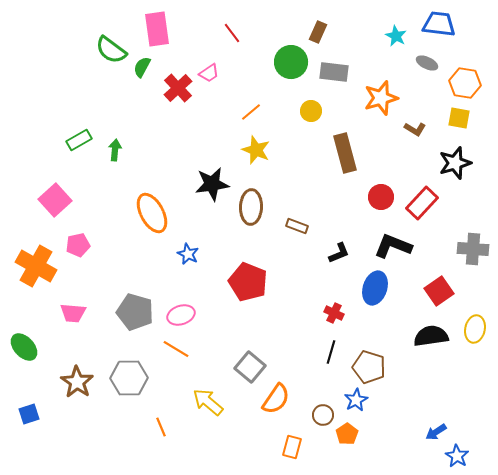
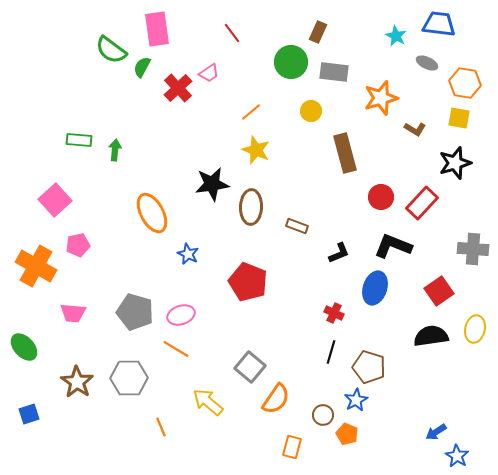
green rectangle at (79, 140): rotated 35 degrees clockwise
orange pentagon at (347, 434): rotated 15 degrees counterclockwise
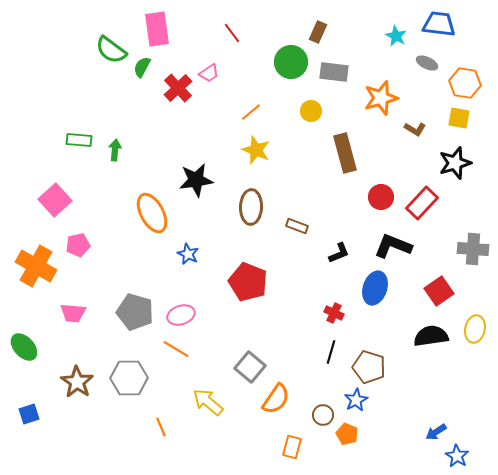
black star at (212, 184): moved 16 px left, 4 px up
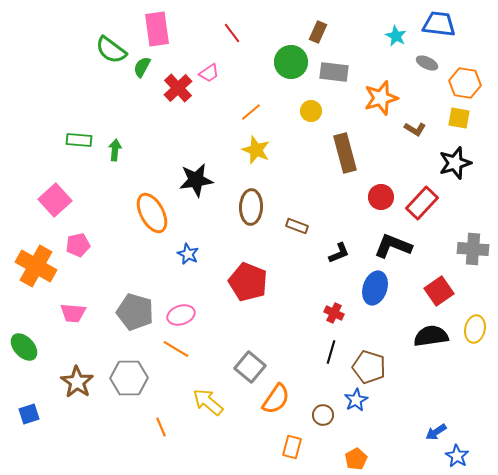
orange pentagon at (347, 434): moved 9 px right, 25 px down; rotated 20 degrees clockwise
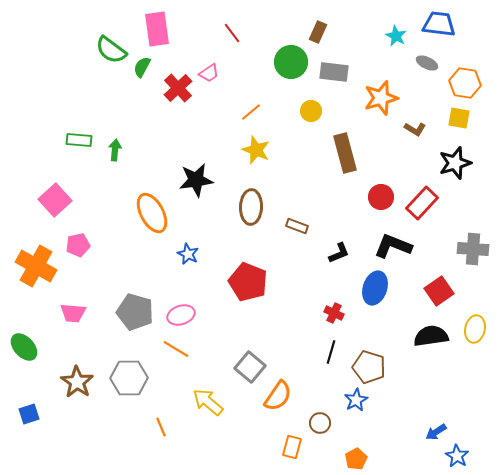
orange semicircle at (276, 399): moved 2 px right, 3 px up
brown circle at (323, 415): moved 3 px left, 8 px down
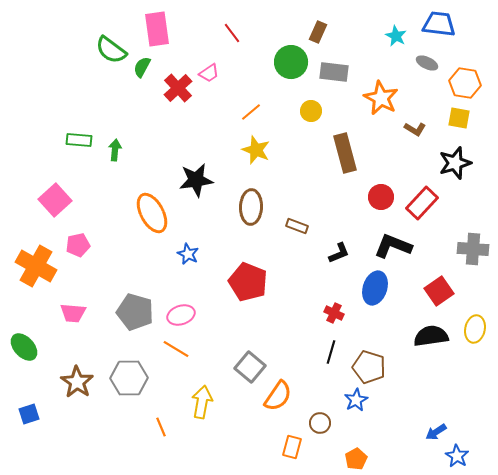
orange star at (381, 98): rotated 28 degrees counterclockwise
yellow arrow at (208, 402): moved 6 px left; rotated 60 degrees clockwise
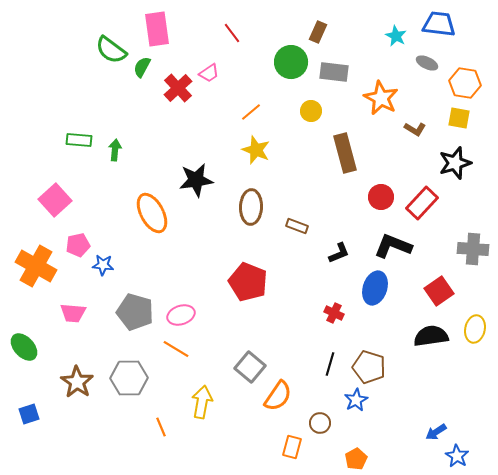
blue star at (188, 254): moved 85 px left, 11 px down; rotated 20 degrees counterclockwise
black line at (331, 352): moved 1 px left, 12 px down
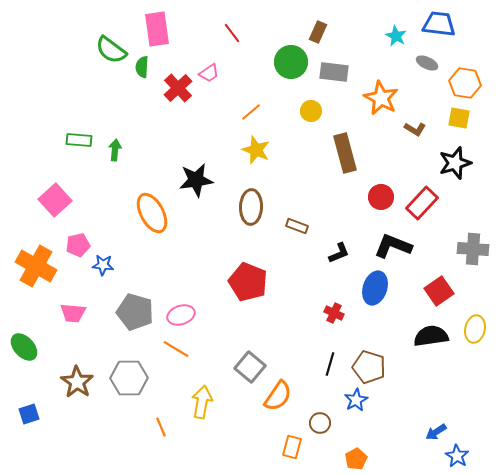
green semicircle at (142, 67): rotated 25 degrees counterclockwise
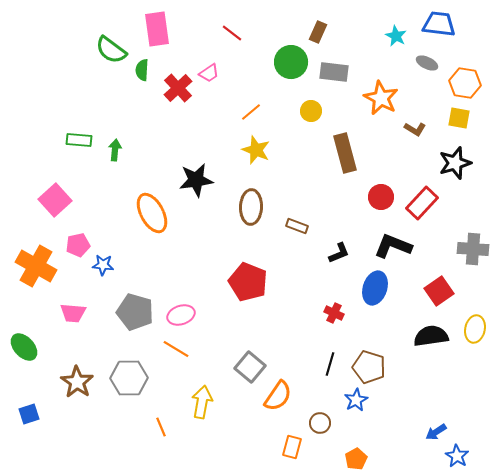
red line at (232, 33): rotated 15 degrees counterclockwise
green semicircle at (142, 67): moved 3 px down
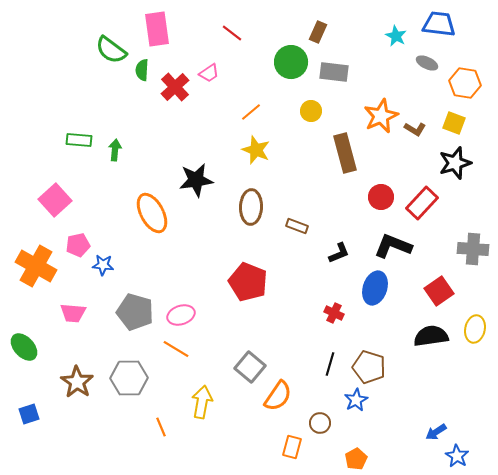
red cross at (178, 88): moved 3 px left, 1 px up
orange star at (381, 98): moved 18 px down; rotated 20 degrees clockwise
yellow square at (459, 118): moved 5 px left, 5 px down; rotated 10 degrees clockwise
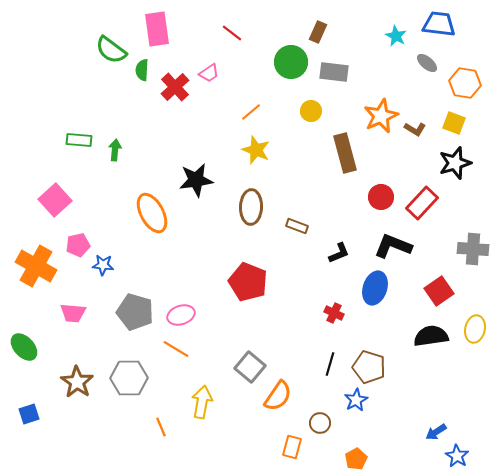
gray ellipse at (427, 63): rotated 15 degrees clockwise
